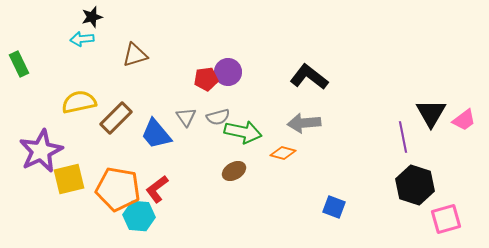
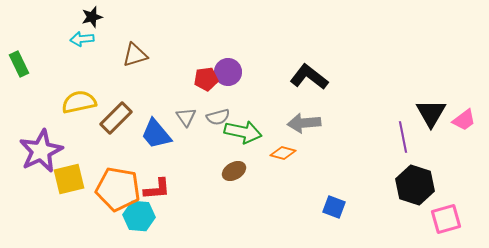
red L-shape: rotated 148 degrees counterclockwise
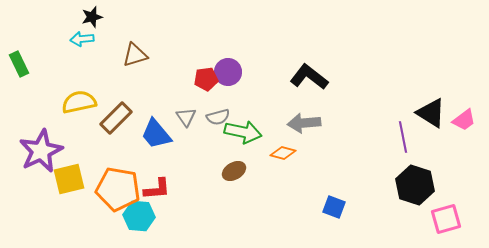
black triangle: rotated 28 degrees counterclockwise
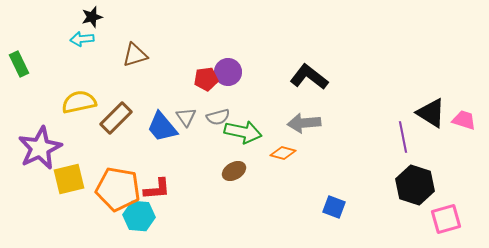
pink trapezoid: rotated 125 degrees counterclockwise
blue trapezoid: moved 6 px right, 7 px up
purple star: moved 1 px left, 3 px up
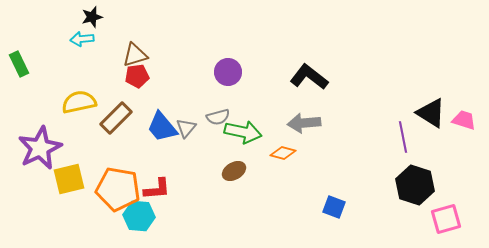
red pentagon: moved 69 px left, 3 px up
gray triangle: moved 11 px down; rotated 15 degrees clockwise
